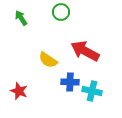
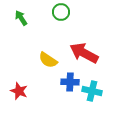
red arrow: moved 1 px left, 2 px down
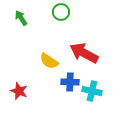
yellow semicircle: moved 1 px right, 1 px down
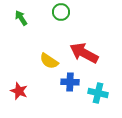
cyan cross: moved 6 px right, 2 px down
